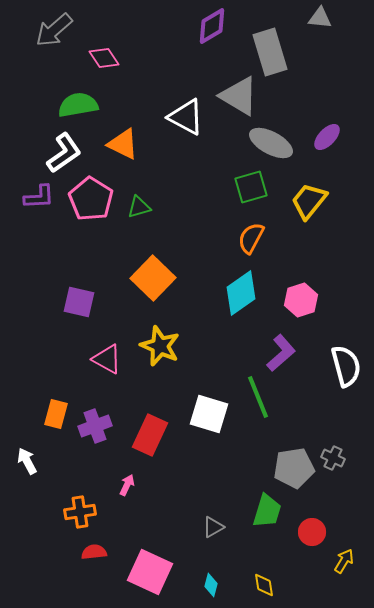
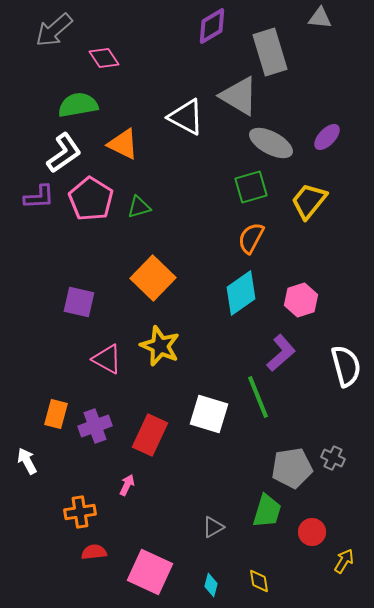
gray pentagon at (294, 468): moved 2 px left
yellow diamond at (264, 585): moved 5 px left, 4 px up
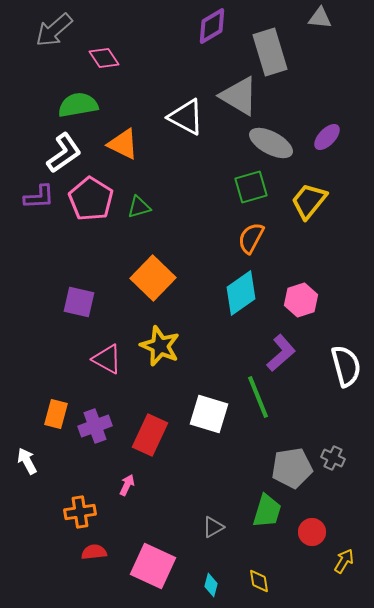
pink square at (150, 572): moved 3 px right, 6 px up
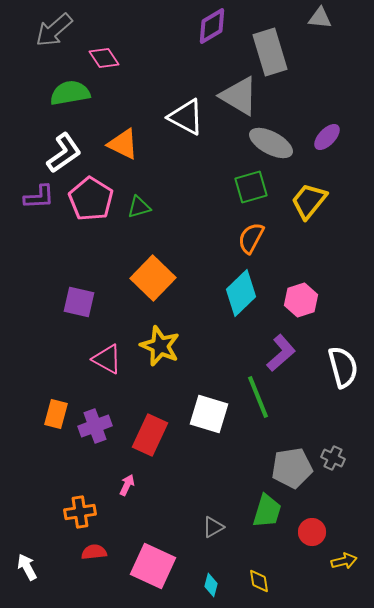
green semicircle at (78, 105): moved 8 px left, 12 px up
cyan diamond at (241, 293): rotated 9 degrees counterclockwise
white semicircle at (346, 366): moved 3 px left, 1 px down
white arrow at (27, 461): moved 106 px down
yellow arrow at (344, 561): rotated 45 degrees clockwise
